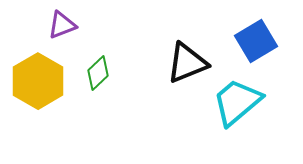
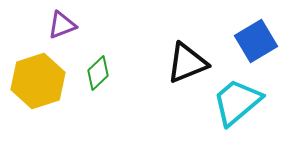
yellow hexagon: rotated 12 degrees clockwise
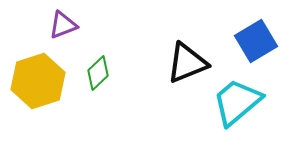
purple triangle: moved 1 px right
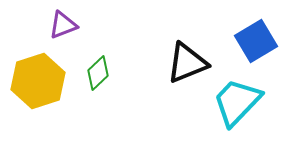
cyan trapezoid: rotated 6 degrees counterclockwise
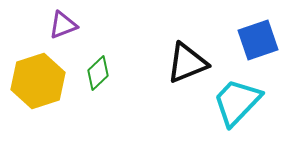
blue square: moved 2 px right, 1 px up; rotated 12 degrees clockwise
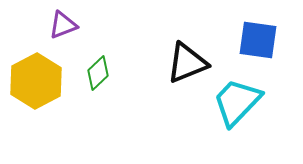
blue square: rotated 27 degrees clockwise
yellow hexagon: moved 2 px left; rotated 10 degrees counterclockwise
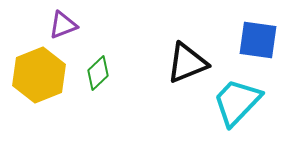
yellow hexagon: moved 3 px right, 6 px up; rotated 6 degrees clockwise
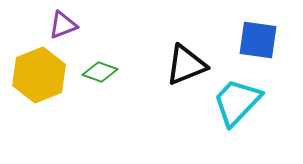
black triangle: moved 1 px left, 2 px down
green diamond: moved 2 px right, 1 px up; rotated 64 degrees clockwise
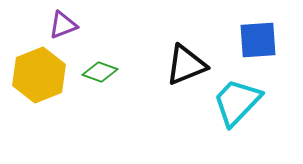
blue square: rotated 12 degrees counterclockwise
